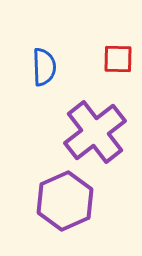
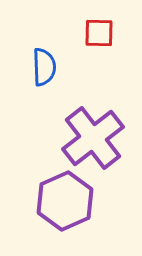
red square: moved 19 px left, 26 px up
purple cross: moved 2 px left, 6 px down
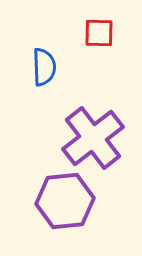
purple hexagon: rotated 18 degrees clockwise
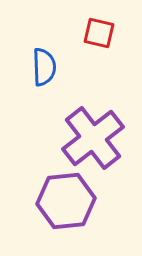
red square: rotated 12 degrees clockwise
purple hexagon: moved 1 px right
